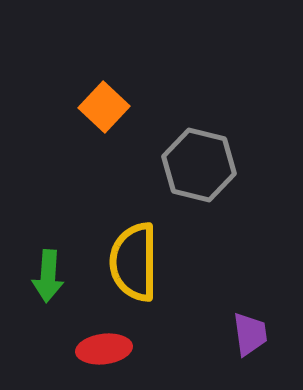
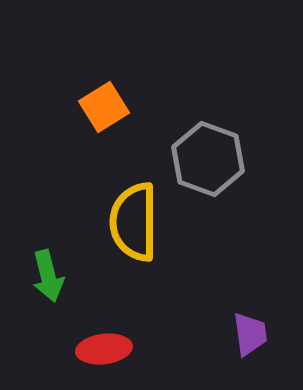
orange square: rotated 15 degrees clockwise
gray hexagon: moved 9 px right, 6 px up; rotated 6 degrees clockwise
yellow semicircle: moved 40 px up
green arrow: rotated 18 degrees counterclockwise
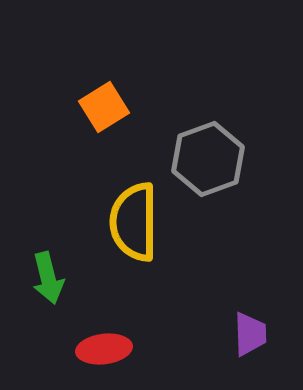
gray hexagon: rotated 20 degrees clockwise
green arrow: moved 2 px down
purple trapezoid: rotated 6 degrees clockwise
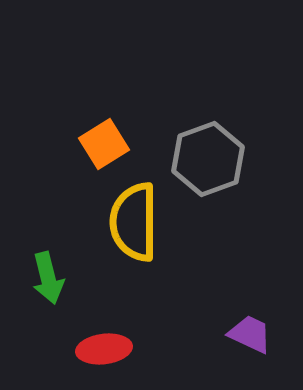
orange square: moved 37 px down
purple trapezoid: rotated 63 degrees counterclockwise
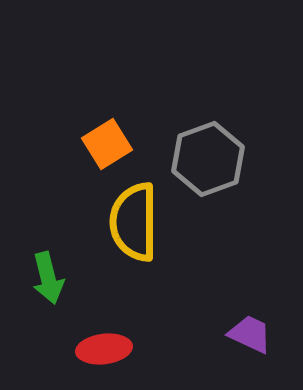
orange square: moved 3 px right
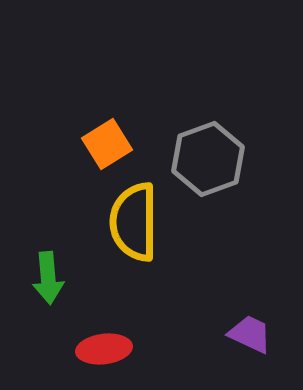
green arrow: rotated 9 degrees clockwise
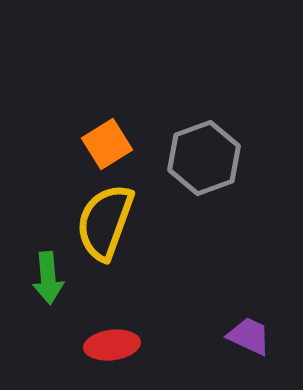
gray hexagon: moved 4 px left, 1 px up
yellow semicircle: moved 29 px left; rotated 20 degrees clockwise
purple trapezoid: moved 1 px left, 2 px down
red ellipse: moved 8 px right, 4 px up
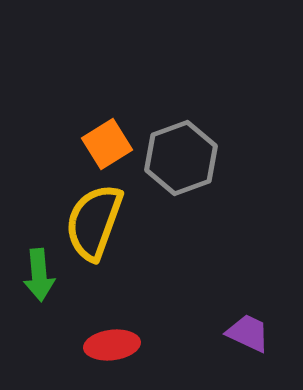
gray hexagon: moved 23 px left
yellow semicircle: moved 11 px left
green arrow: moved 9 px left, 3 px up
purple trapezoid: moved 1 px left, 3 px up
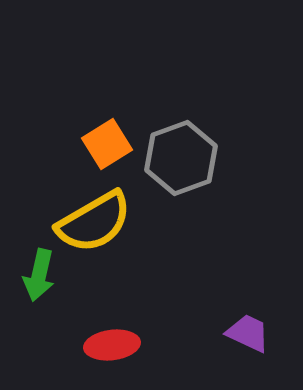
yellow semicircle: rotated 140 degrees counterclockwise
green arrow: rotated 18 degrees clockwise
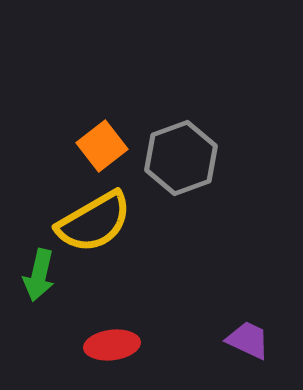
orange square: moved 5 px left, 2 px down; rotated 6 degrees counterclockwise
purple trapezoid: moved 7 px down
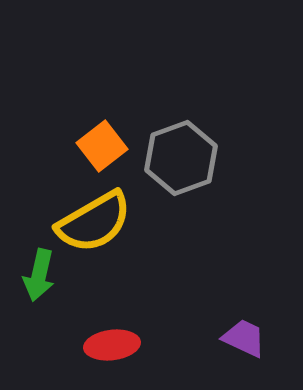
purple trapezoid: moved 4 px left, 2 px up
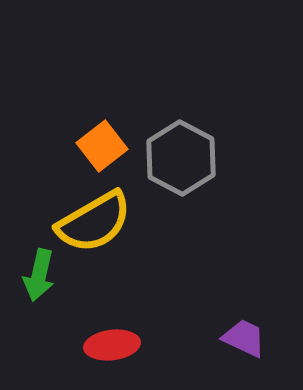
gray hexagon: rotated 12 degrees counterclockwise
